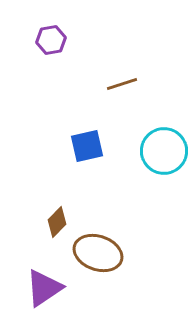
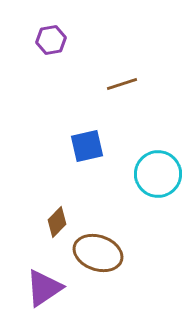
cyan circle: moved 6 px left, 23 px down
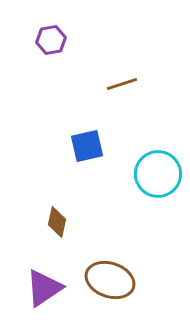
brown diamond: rotated 32 degrees counterclockwise
brown ellipse: moved 12 px right, 27 px down
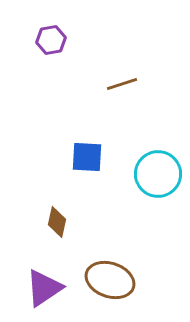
blue square: moved 11 px down; rotated 16 degrees clockwise
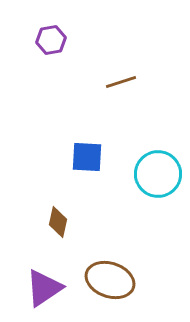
brown line: moved 1 px left, 2 px up
brown diamond: moved 1 px right
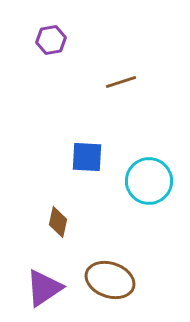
cyan circle: moved 9 px left, 7 px down
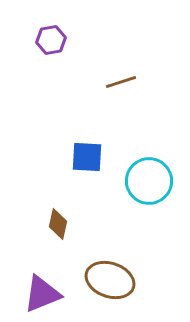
brown diamond: moved 2 px down
purple triangle: moved 2 px left, 6 px down; rotated 12 degrees clockwise
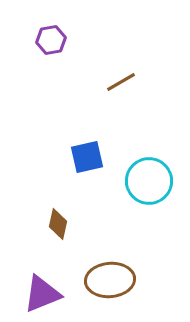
brown line: rotated 12 degrees counterclockwise
blue square: rotated 16 degrees counterclockwise
brown ellipse: rotated 24 degrees counterclockwise
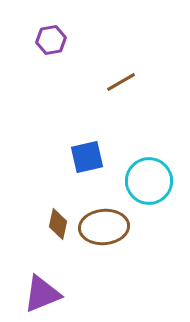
brown ellipse: moved 6 px left, 53 px up
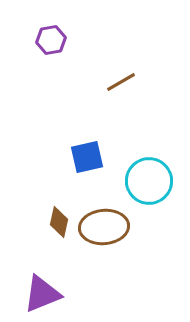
brown diamond: moved 1 px right, 2 px up
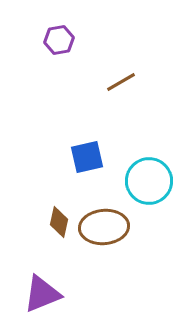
purple hexagon: moved 8 px right
